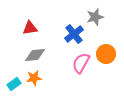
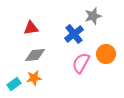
gray star: moved 2 px left, 1 px up
red triangle: moved 1 px right
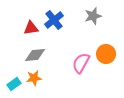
blue cross: moved 20 px left, 14 px up
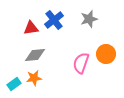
gray star: moved 4 px left, 3 px down
pink semicircle: rotated 10 degrees counterclockwise
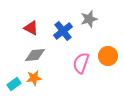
blue cross: moved 9 px right, 11 px down
red triangle: rotated 35 degrees clockwise
orange circle: moved 2 px right, 2 px down
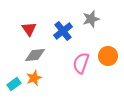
gray star: moved 2 px right
red triangle: moved 2 px left, 1 px down; rotated 28 degrees clockwise
orange star: rotated 14 degrees counterclockwise
